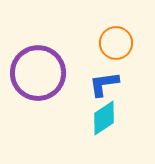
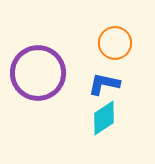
orange circle: moved 1 px left
blue L-shape: rotated 20 degrees clockwise
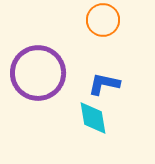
orange circle: moved 12 px left, 23 px up
cyan diamond: moved 11 px left; rotated 66 degrees counterclockwise
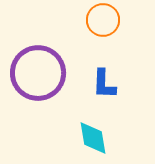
blue L-shape: rotated 100 degrees counterclockwise
cyan diamond: moved 20 px down
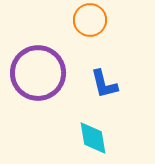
orange circle: moved 13 px left
blue L-shape: rotated 16 degrees counterclockwise
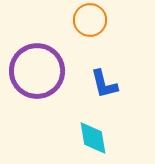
purple circle: moved 1 px left, 2 px up
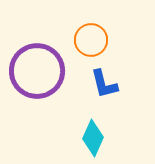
orange circle: moved 1 px right, 20 px down
cyan diamond: rotated 33 degrees clockwise
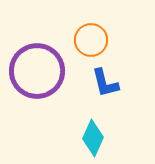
blue L-shape: moved 1 px right, 1 px up
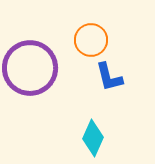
purple circle: moved 7 px left, 3 px up
blue L-shape: moved 4 px right, 6 px up
